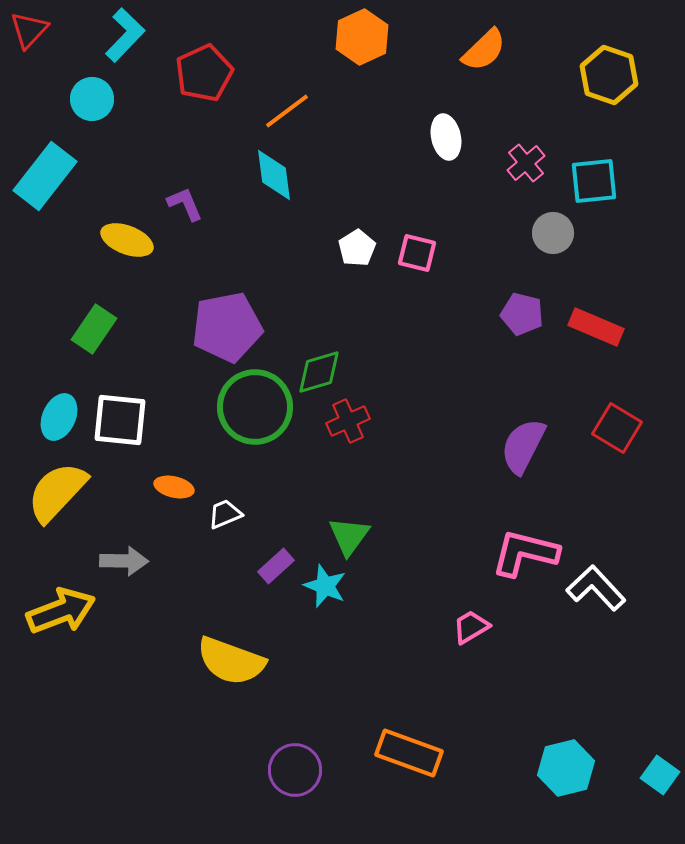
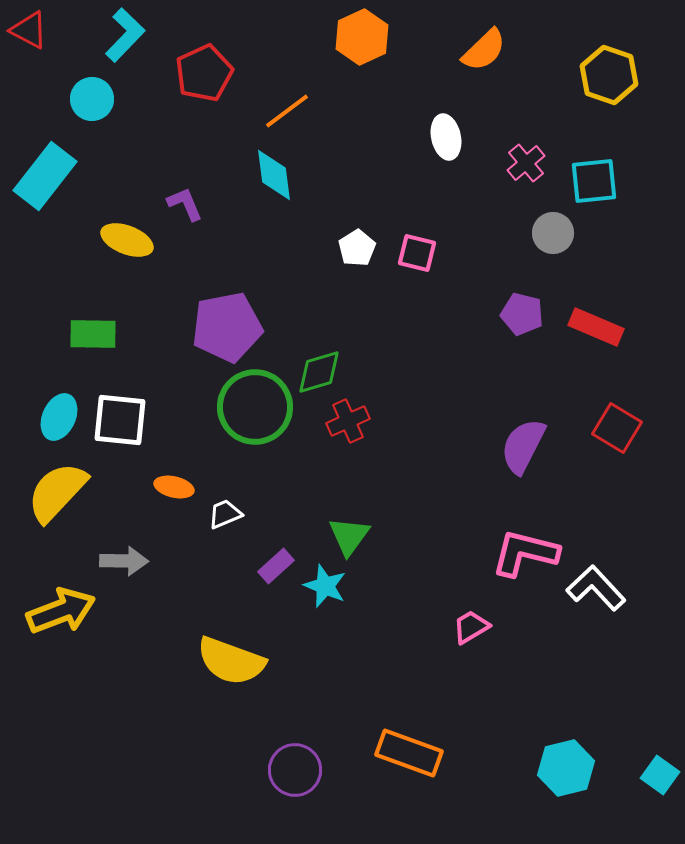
red triangle at (29, 30): rotated 45 degrees counterclockwise
green rectangle at (94, 329): moved 1 px left, 5 px down; rotated 57 degrees clockwise
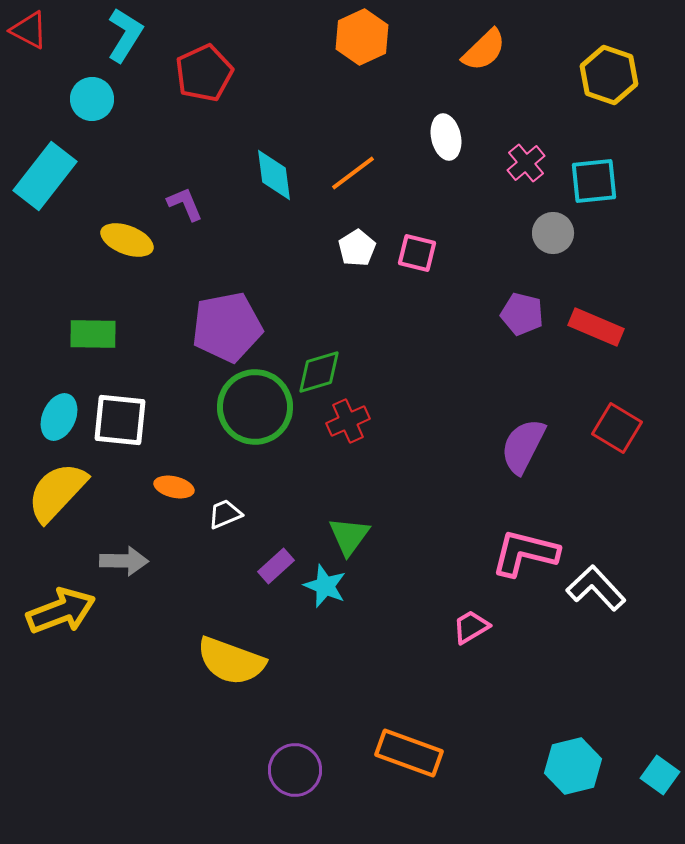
cyan L-shape at (125, 35): rotated 12 degrees counterclockwise
orange line at (287, 111): moved 66 px right, 62 px down
cyan hexagon at (566, 768): moved 7 px right, 2 px up
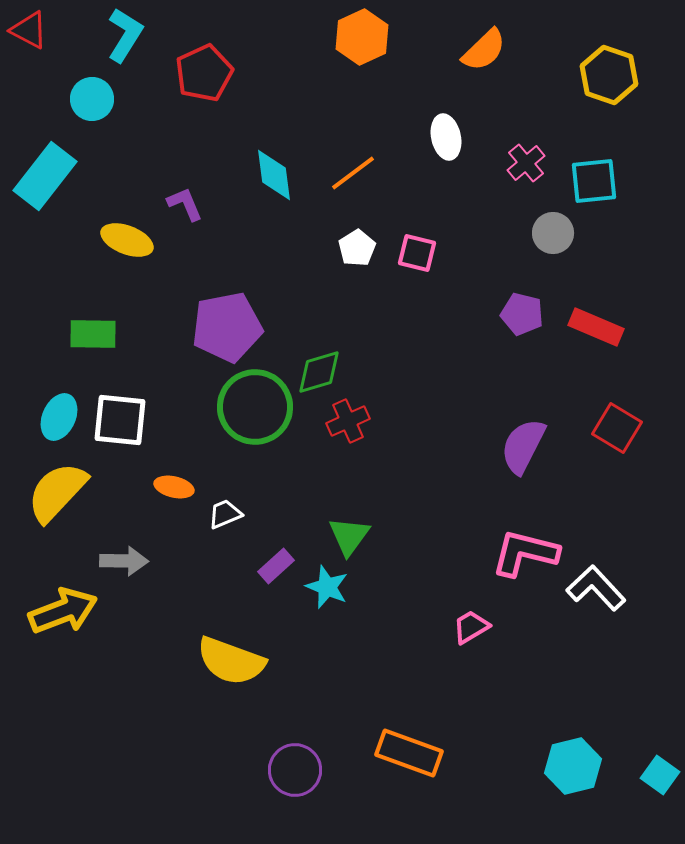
cyan star at (325, 586): moved 2 px right, 1 px down
yellow arrow at (61, 611): moved 2 px right
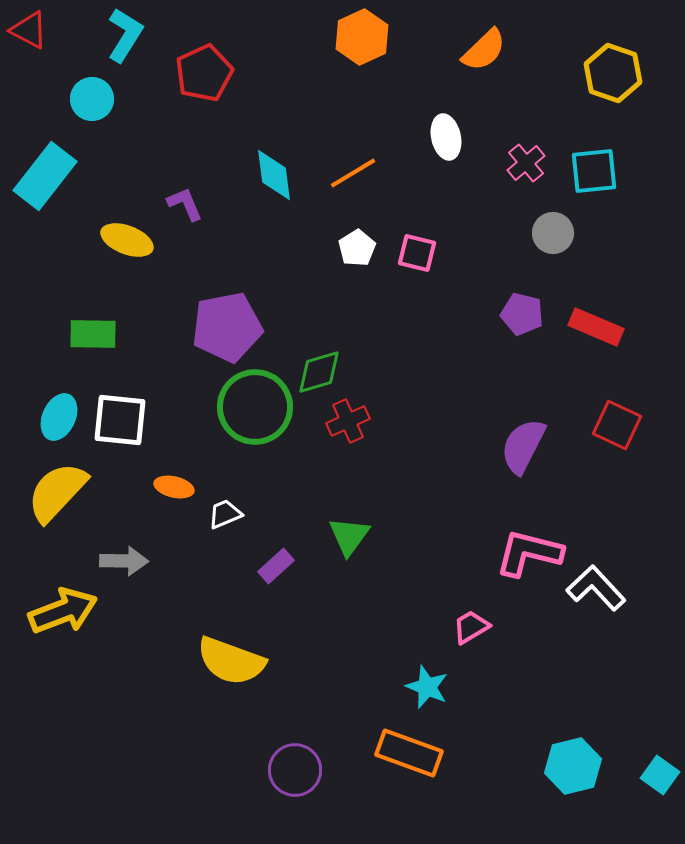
yellow hexagon at (609, 75): moved 4 px right, 2 px up
orange line at (353, 173): rotated 6 degrees clockwise
cyan square at (594, 181): moved 10 px up
red square at (617, 428): moved 3 px up; rotated 6 degrees counterclockwise
pink L-shape at (525, 553): moved 4 px right
cyan star at (327, 587): moved 100 px right, 100 px down
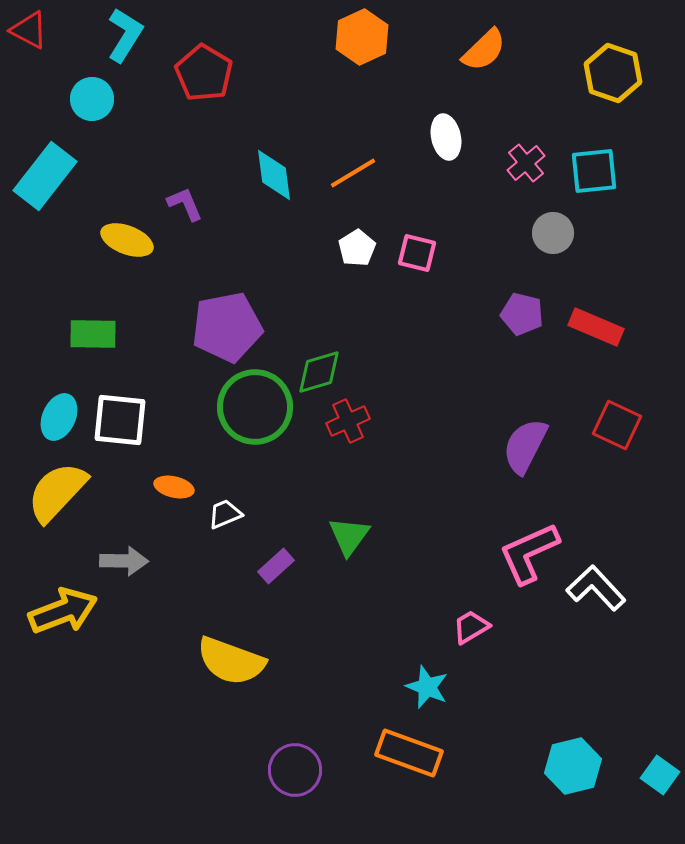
red pentagon at (204, 73): rotated 16 degrees counterclockwise
purple semicircle at (523, 446): moved 2 px right
pink L-shape at (529, 553): rotated 38 degrees counterclockwise
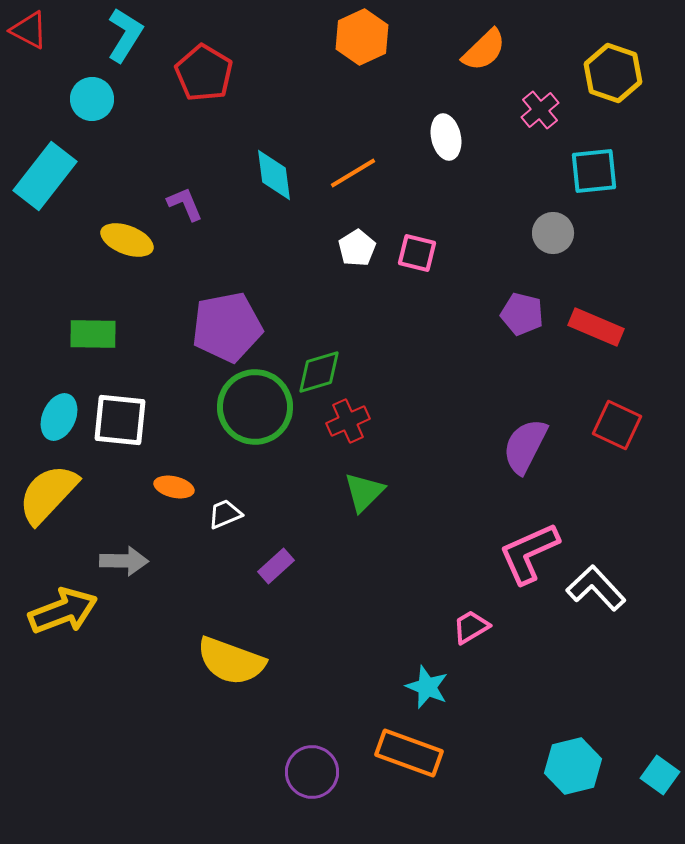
pink cross at (526, 163): moved 14 px right, 53 px up
yellow semicircle at (57, 492): moved 9 px left, 2 px down
green triangle at (349, 536): moved 15 px right, 44 px up; rotated 9 degrees clockwise
purple circle at (295, 770): moved 17 px right, 2 px down
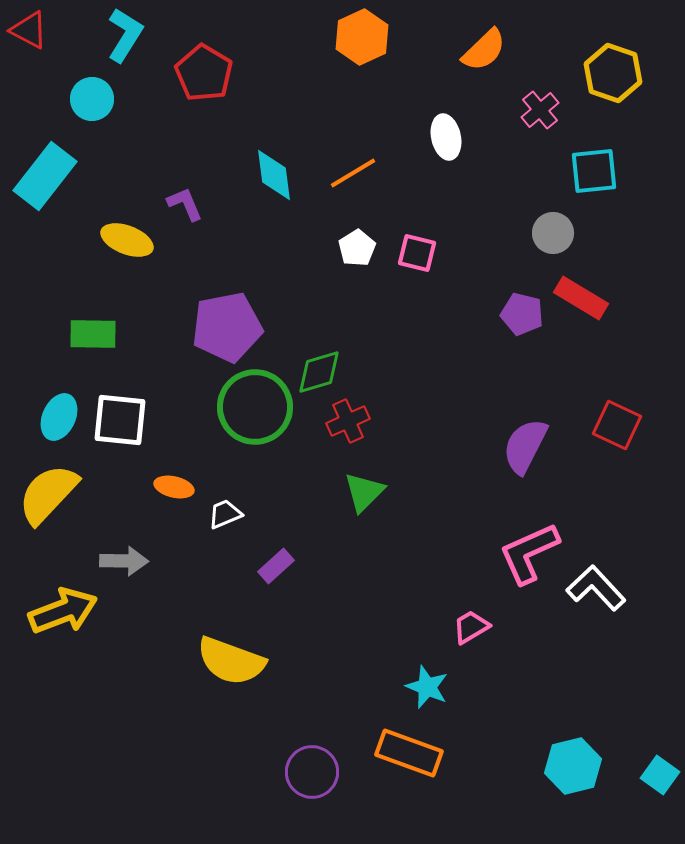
red rectangle at (596, 327): moved 15 px left, 29 px up; rotated 8 degrees clockwise
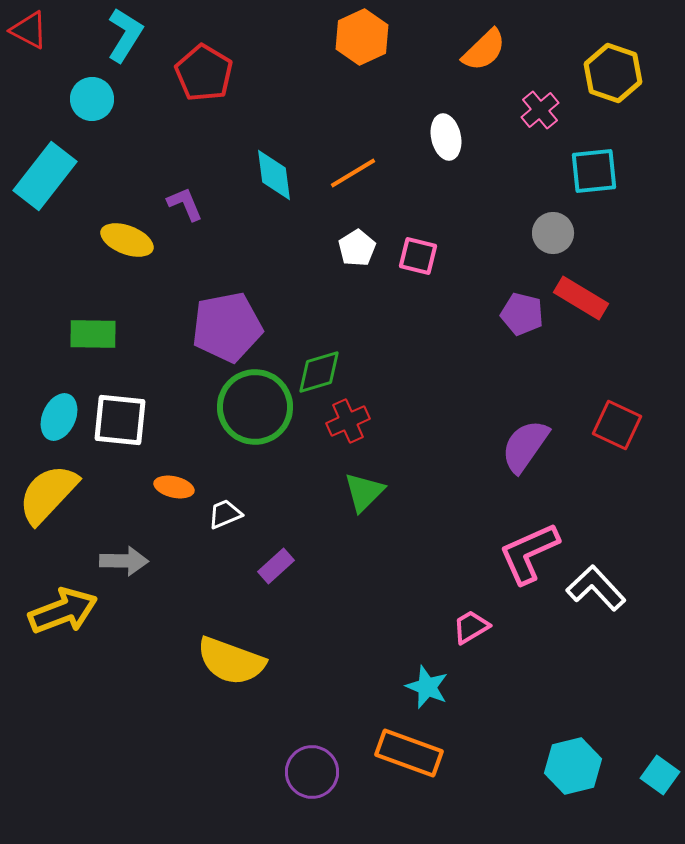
pink square at (417, 253): moved 1 px right, 3 px down
purple semicircle at (525, 446): rotated 8 degrees clockwise
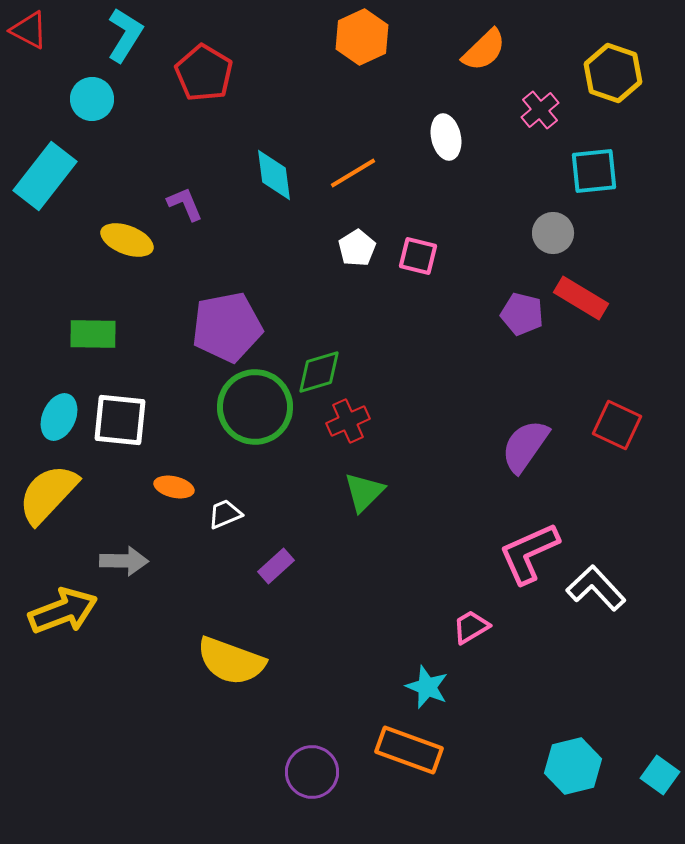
orange rectangle at (409, 753): moved 3 px up
